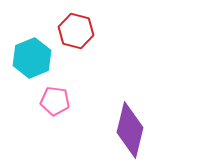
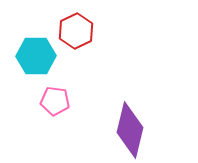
red hexagon: rotated 20 degrees clockwise
cyan hexagon: moved 4 px right, 2 px up; rotated 21 degrees clockwise
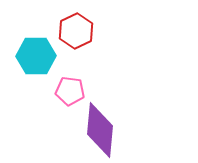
pink pentagon: moved 15 px right, 10 px up
purple diamond: moved 30 px left; rotated 8 degrees counterclockwise
